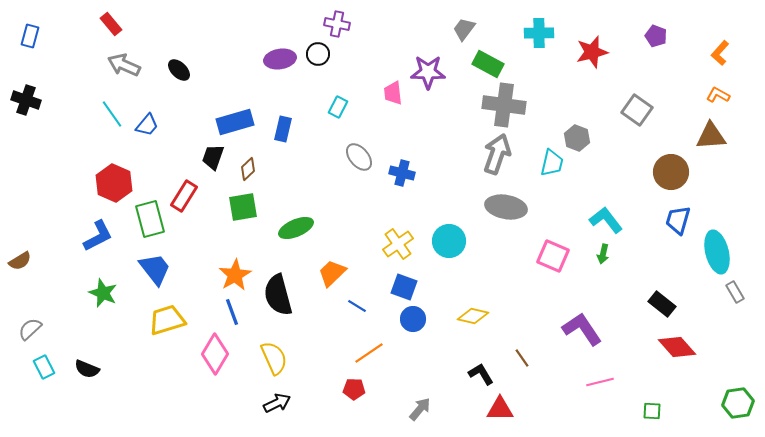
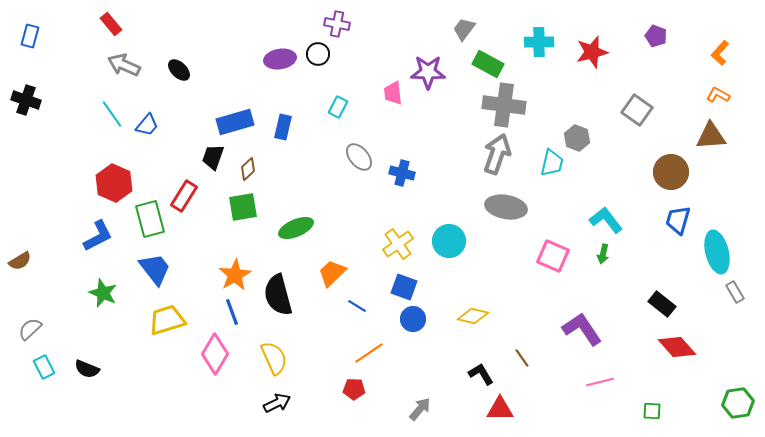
cyan cross at (539, 33): moved 9 px down
blue rectangle at (283, 129): moved 2 px up
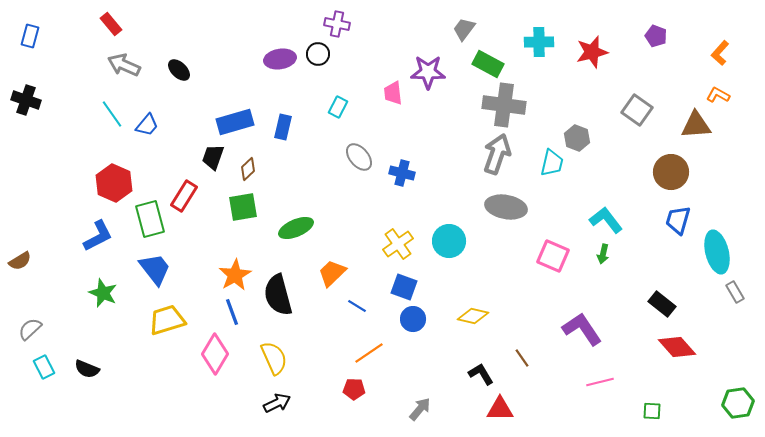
brown triangle at (711, 136): moved 15 px left, 11 px up
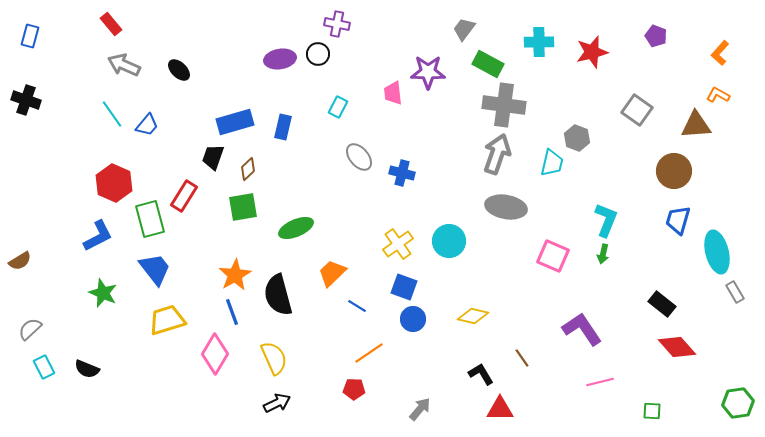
brown circle at (671, 172): moved 3 px right, 1 px up
cyan L-shape at (606, 220): rotated 60 degrees clockwise
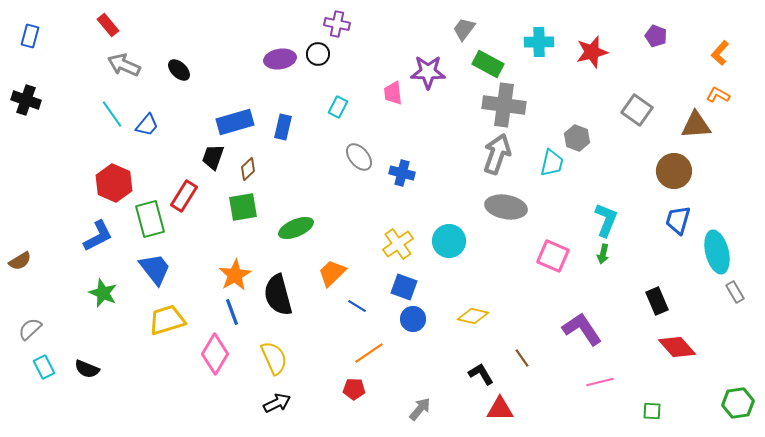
red rectangle at (111, 24): moved 3 px left, 1 px down
black rectangle at (662, 304): moved 5 px left, 3 px up; rotated 28 degrees clockwise
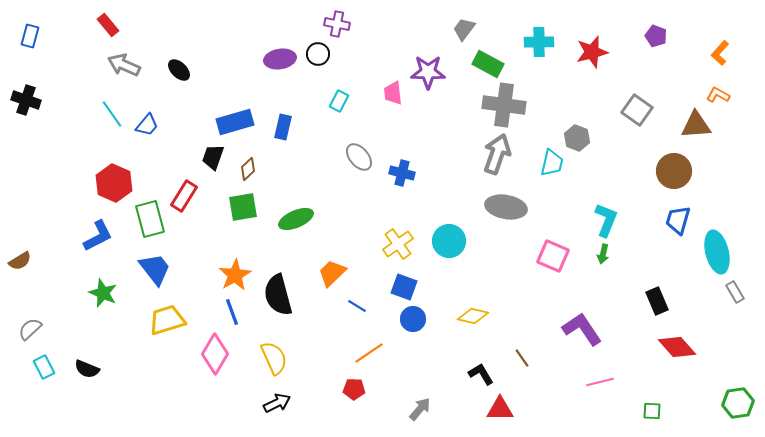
cyan rectangle at (338, 107): moved 1 px right, 6 px up
green ellipse at (296, 228): moved 9 px up
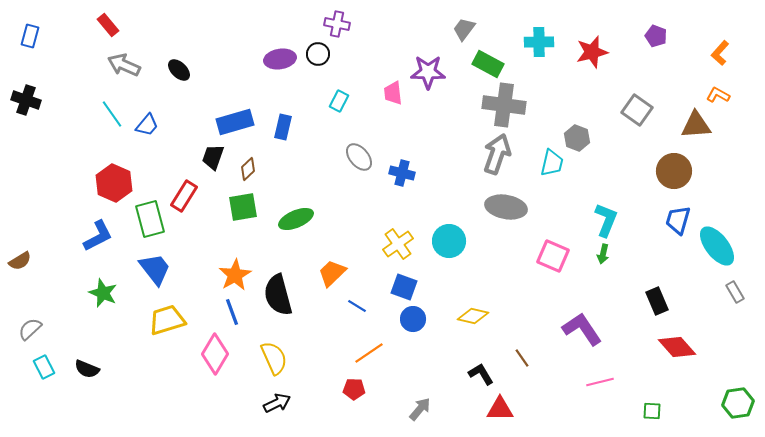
cyan ellipse at (717, 252): moved 6 px up; rotated 24 degrees counterclockwise
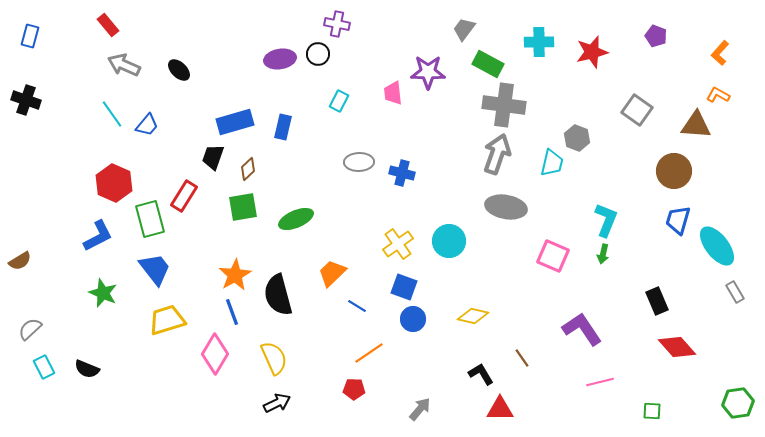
brown triangle at (696, 125): rotated 8 degrees clockwise
gray ellipse at (359, 157): moved 5 px down; rotated 52 degrees counterclockwise
